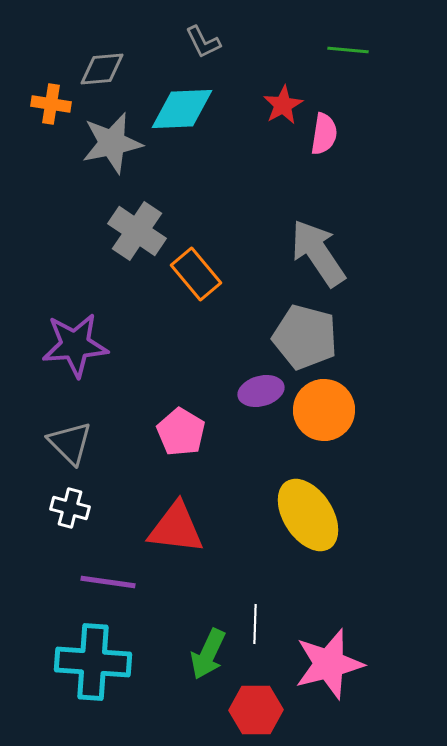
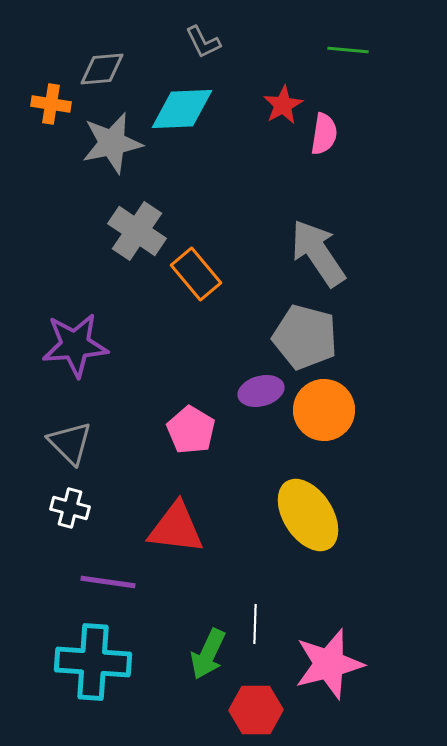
pink pentagon: moved 10 px right, 2 px up
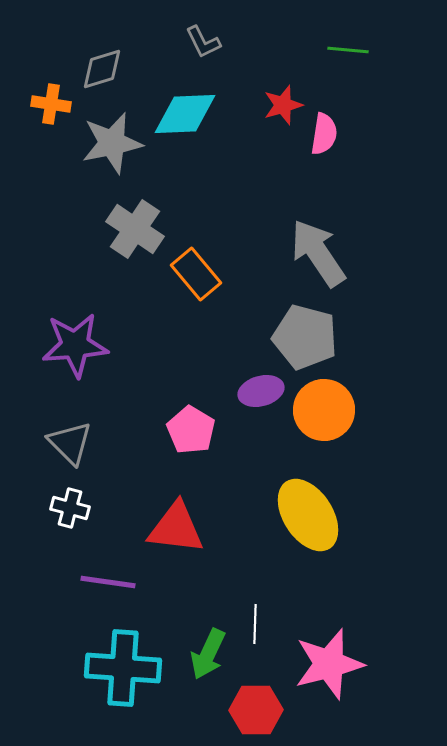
gray diamond: rotated 12 degrees counterclockwise
red star: rotated 12 degrees clockwise
cyan diamond: moved 3 px right, 5 px down
gray cross: moved 2 px left, 2 px up
cyan cross: moved 30 px right, 6 px down
